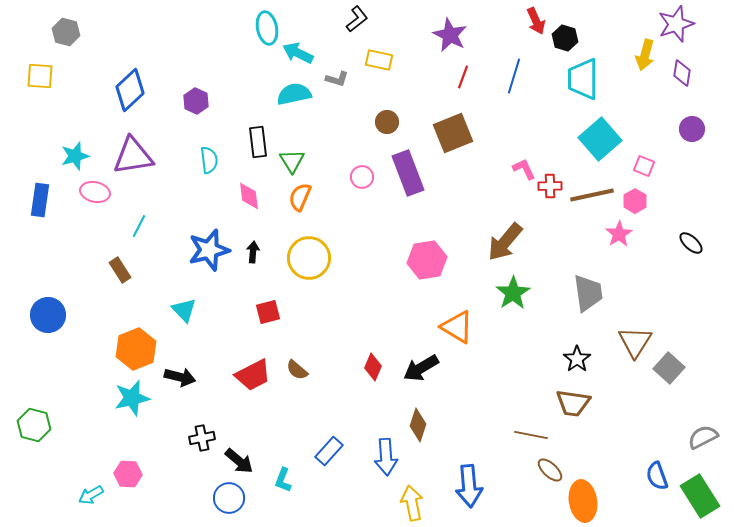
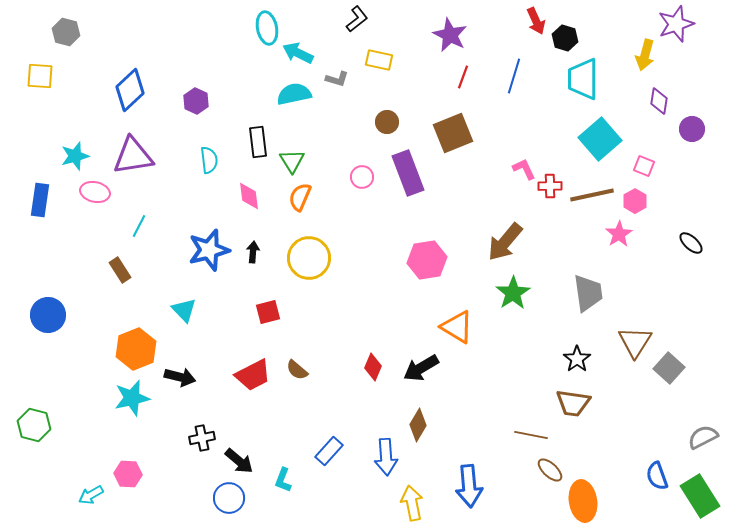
purple diamond at (682, 73): moved 23 px left, 28 px down
brown diamond at (418, 425): rotated 12 degrees clockwise
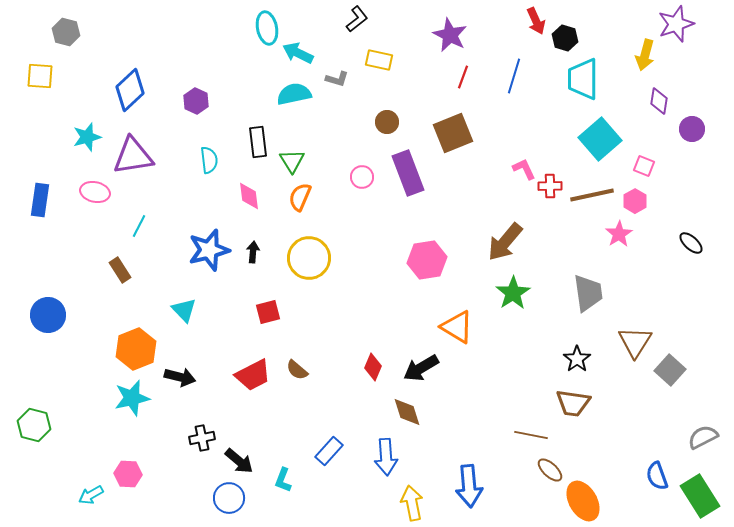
cyan star at (75, 156): moved 12 px right, 19 px up
gray square at (669, 368): moved 1 px right, 2 px down
brown diamond at (418, 425): moved 11 px left, 13 px up; rotated 48 degrees counterclockwise
orange ellipse at (583, 501): rotated 21 degrees counterclockwise
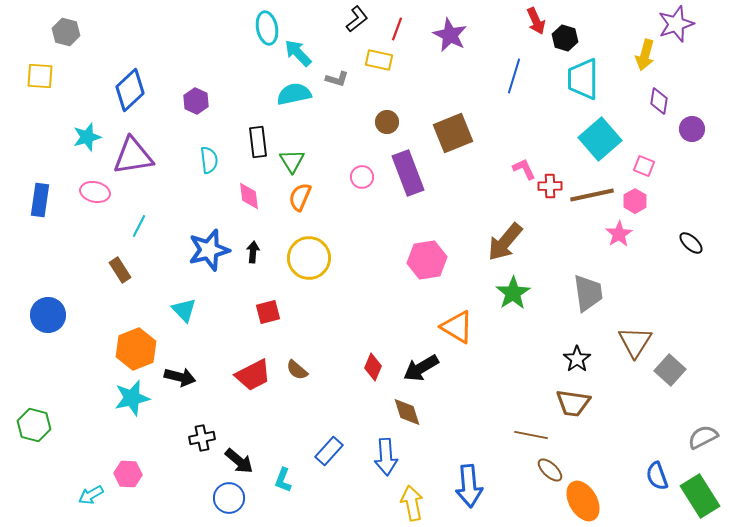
cyan arrow at (298, 53): rotated 20 degrees clockwise
red line at (463, 77): moved 66 px left, 48 px up
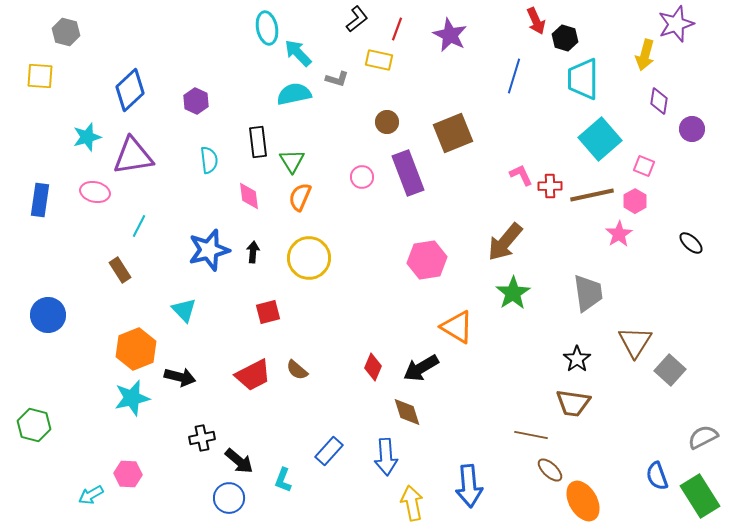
pink L-shape at (524, 169): moved 3 px left, 6 px down
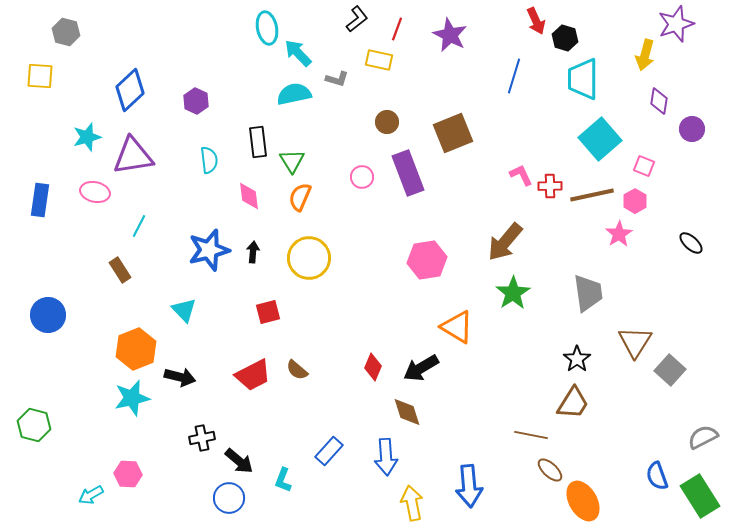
brown trapezoid at (573, 403): rotated 66 degrees counterclockwise
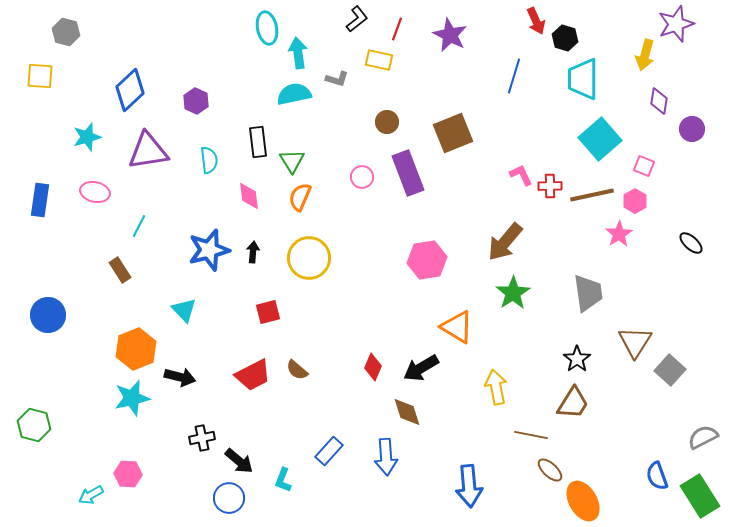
cyan arrow at (298, 53): rotated 36 degrees clockwise
purple triangle at (133, 156): moved 15 px right, 5 px up
yellow arrow at (412, 503): moved 84 px right, 116 px up
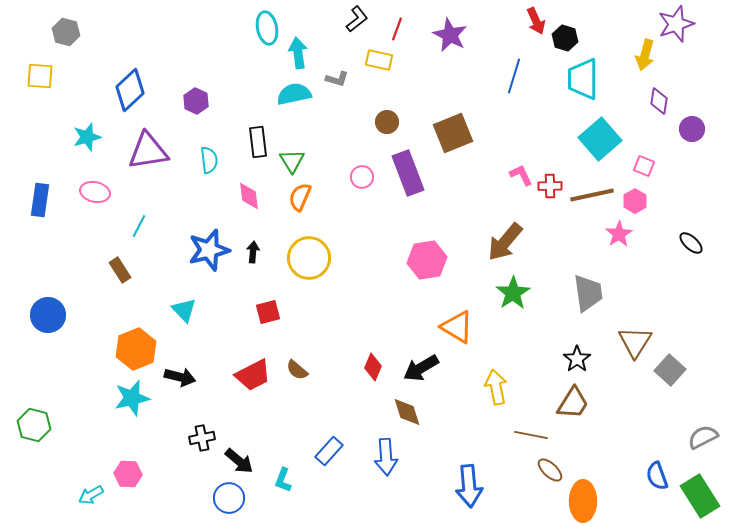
orange ellipse at (583, 501): rotated 30 degrees clockwise
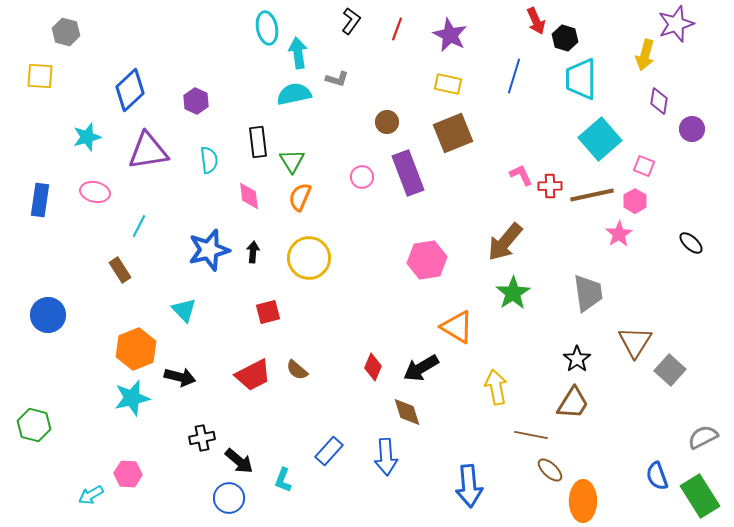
black L-shape at (357, 19): moved 6 px left, 2 px down; rotated 16 degrees counterclockwise
yellow rectangle at (379, 60): moved 69 px right, 24 px down
cyan trapezoid at (583, 79): moved 2 px left
